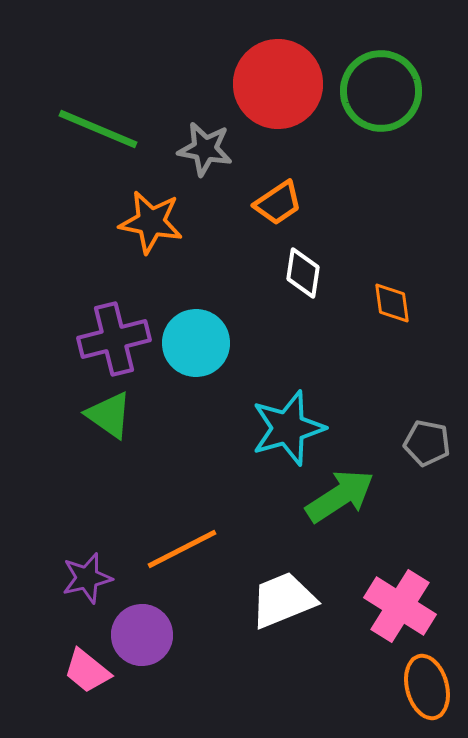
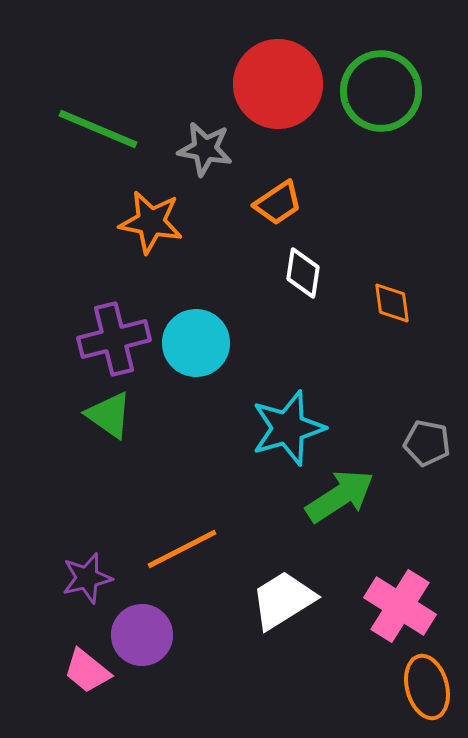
white trapezoid: rotated 10 degrees counterclockwise
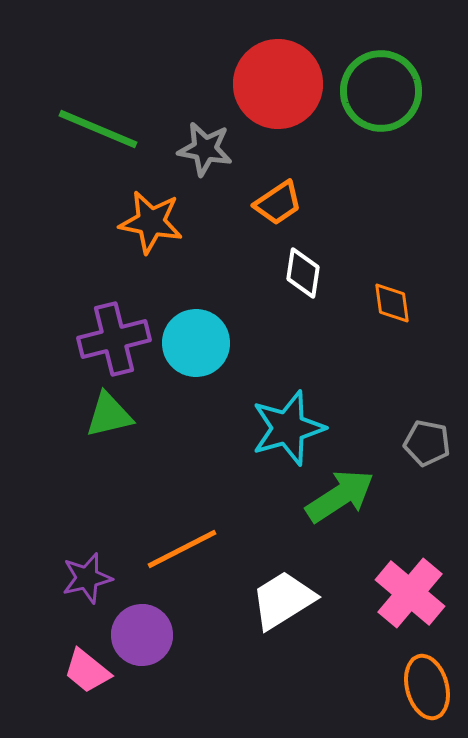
green triangle: rotated 48 degrees counterclockwise
pink cross: moved 10 px right, 13 px up; rotated 8 degrees clockwise
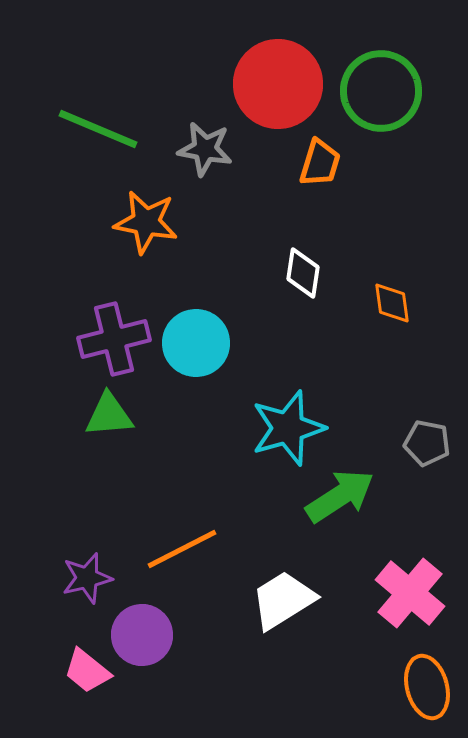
orange trapezoid: moved 42 px right, 40 px up; rotated 39 degrees counterclockwise
orange star: moved 5 px left
green triangle: rotated 8 degrees clockwise
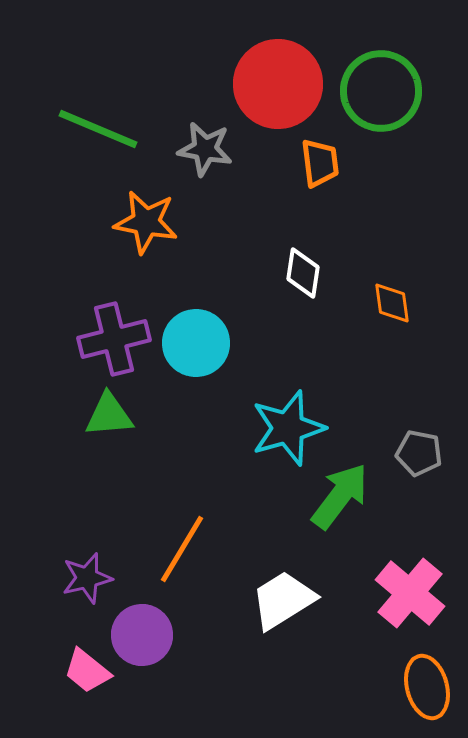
orange trapezoid: rotated 24 degrees counterclockwise
gray pentagon: moved 8 px left, 10 px down
green arrow: rotated 20 degrees counterclockwise
orange line: rotated 32 degrees counterclockwise
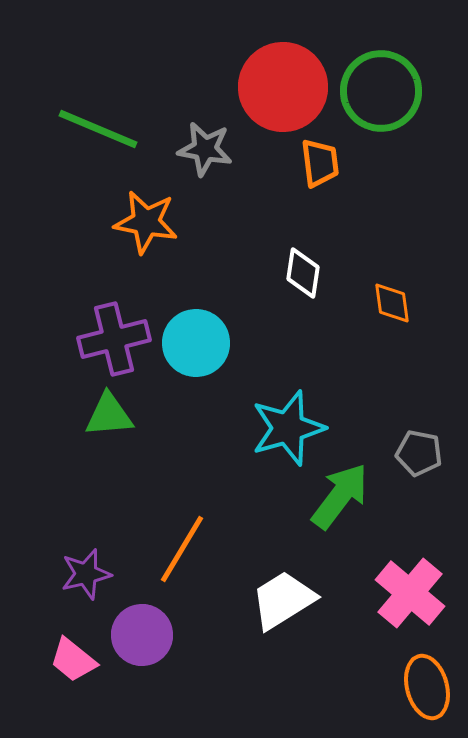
red circle: moved 5 px right, 3 px down
purple star: moved 1 px left, 4 px up
pink trapezoid: moved 14 px left, 11 px up
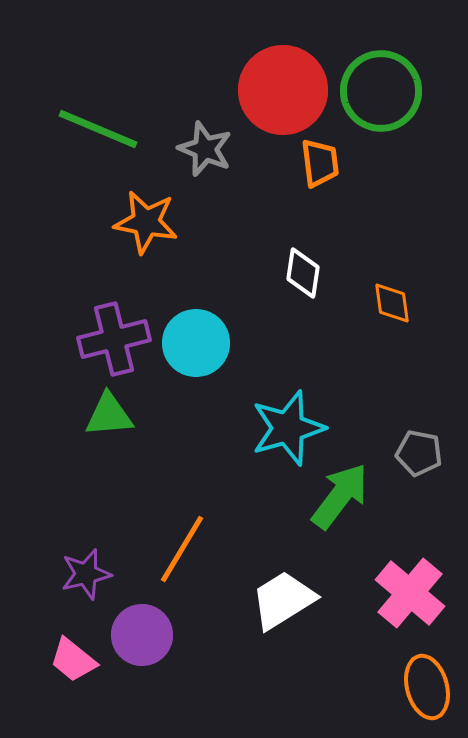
red circle: moved 3 px down
gray star: rotated 12 degrees clockwise
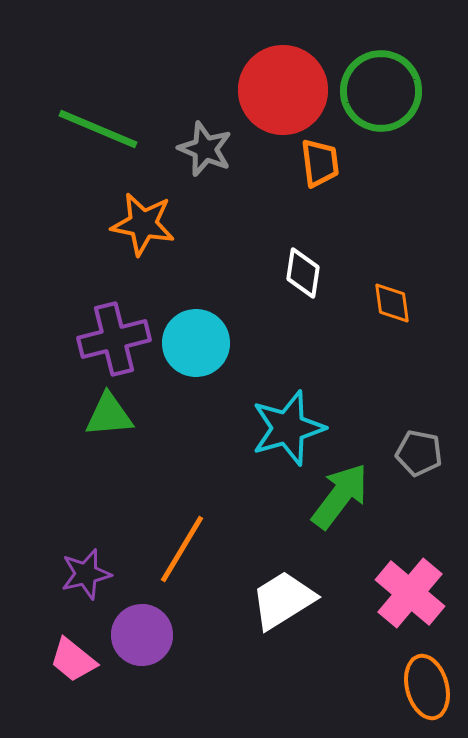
orange star: moved 3 px left, 2 px down
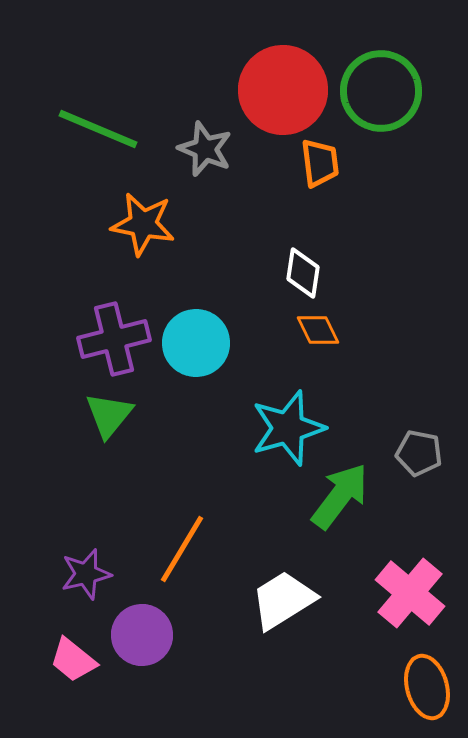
orange diamond: moved 74 px left, 27 px down; rotated 18 degrees counterclockwise
green triangle: rotated 46 degrees counterclockwise
